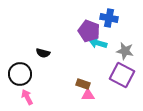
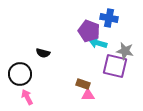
purple square: moved 7 px left, 9 px up; rotated 15 degrees counterclockwise
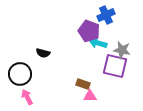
blue cross: moved 3 px left, 3 px up; rotated 36 degrees counterclockwise
gray star: moved 3 px left, 1 px up
pink triangle: moved 2 px right, 1 px down
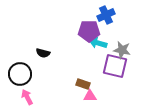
purple pentagon: rotated 20 degrees counterclockwise
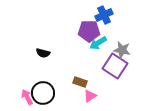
blue cross: moved 2 px left
cyan arrow: rotated 48 degrees counterclockwise
purple square: rotated 20 degrees clockwise
black circle: moved 23 px right, 19 px down
brown rectangle: moved 3 px left, 2 px up
pink triangle: rotated 32 degrees counterclockwise
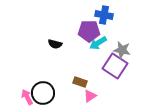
blue cross: rotated 36 degrees clockwise
black semicircle: moved 12 px right, 9 px up
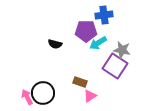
blue cross: rotated 18 degrees counterclockwise
purple pentagon: moved 3 px left
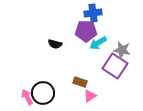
blue cross: moved 11 px left, 2 px up
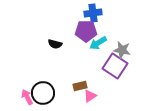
brown rectangle: moved 4 px down; rotated 32 degrees counterclockwise
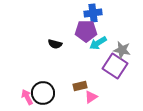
pink triangle: moved 1 px right, 1 px down
